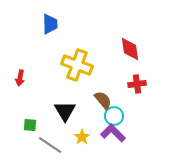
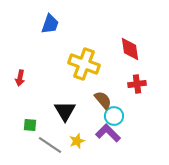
blue trapezoid: rotated 20 degrees clockwise
yellow cross: moved 7 px right, 1 px up
purple L-shape: moved 5 px left
yellow star: moved 5 px left, 4 px down; rotated 14 degrees clockwise
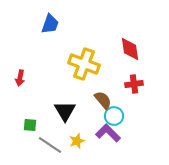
red cross: moved 3 px left
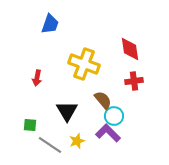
red arrow: moved 17 px right
red cross: moved 3 px up
black triangle: moved 2 px right
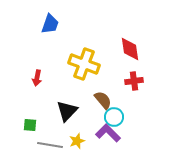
black triangle: rotated 15 degrees clockwise
cyan circle: moved 1 px down
gray line: rotated 25 degrees counterclockwise
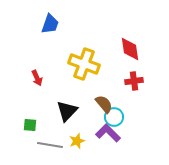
red arrow: rotated 35 degrees counterclockwise
brown semicircle: moved 1 px right, 4 px down
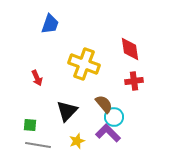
gray line: moved 12 px left
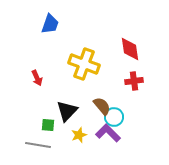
brown semicircle: moved 2 px left, 2 px down
green square: moved 18 px right
yellow star: moved 2 px right, 6 px up
